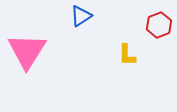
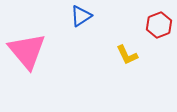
pink triangle: rotated 12 degrees counterclockwise
yellow L-shape: rotated 25 degrees counterclockwise
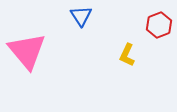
blue triangle: rotated 30 degrees counterclockwise
yellow L-shape: rotated 50 degrees clockwise
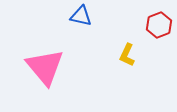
blue triangle: rotated 45 degrees counterclockwise
pink triangle: moved 18 px right, 16 px down
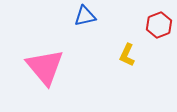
blue triangle: moved 4 px right; rotated 25 degrees counterclockwise
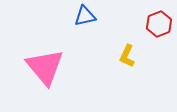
red hexagon: moved 1 px up
yellow L-shape: moved 1 px down
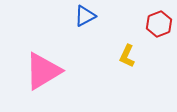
blue triangle: rotated 15 degrees counterclockwise
pink triangle: moved 2 px left, 4 px down; rotated 39 degrees clockwise
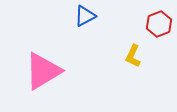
yellow L-shape: moved 6 px right
